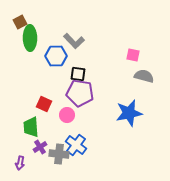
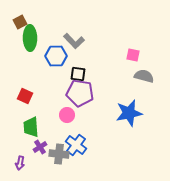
red square: moved 19 px left, 8 px up
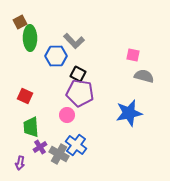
black square: rotated 21 degrees clockwise
gray cross: rotated 24 degrees clockwise
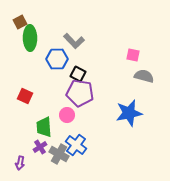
blue hexagon: moved 1 px right, 3 px down
green trapezoid: moved 13 px right
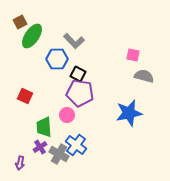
green ellipse: moved 2 px right, 2 px up; rotated 35 degrees clockwise
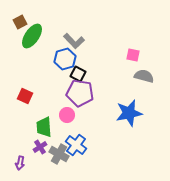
blue hexagon: moved 8 px right; rotated 15 degrees counterclockwise
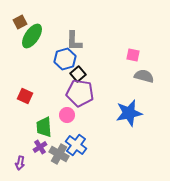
gray L-shape: rotated 45 degrees clockwise
black square: rotated 21 degrees clockwise
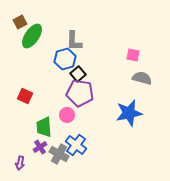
gray semicircle: moved 2 px left, 2 px down
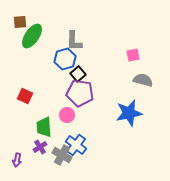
brown square: rotated 24 degrees clockwise
pink square: rotated 24 degrees counterclockwise
gray semicircle: moved 1 px right, 2 px down
gray cross: moved 3 px right, 1 px down
purple arrow: moved 3 px left, 3 px up
